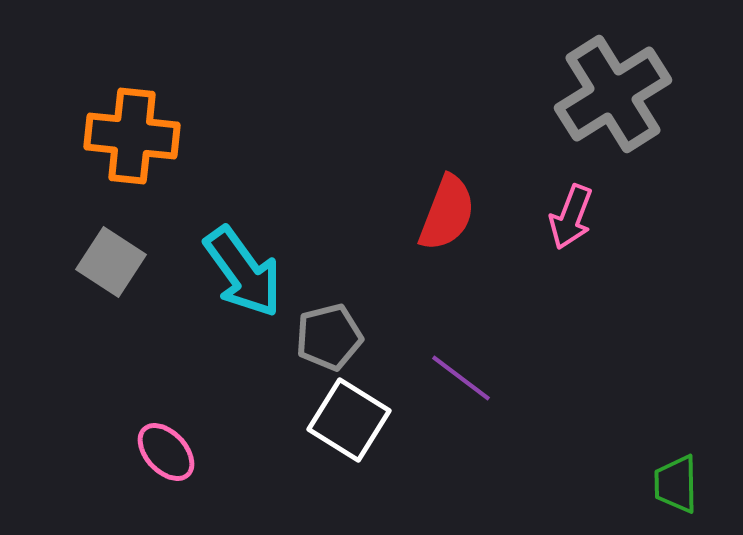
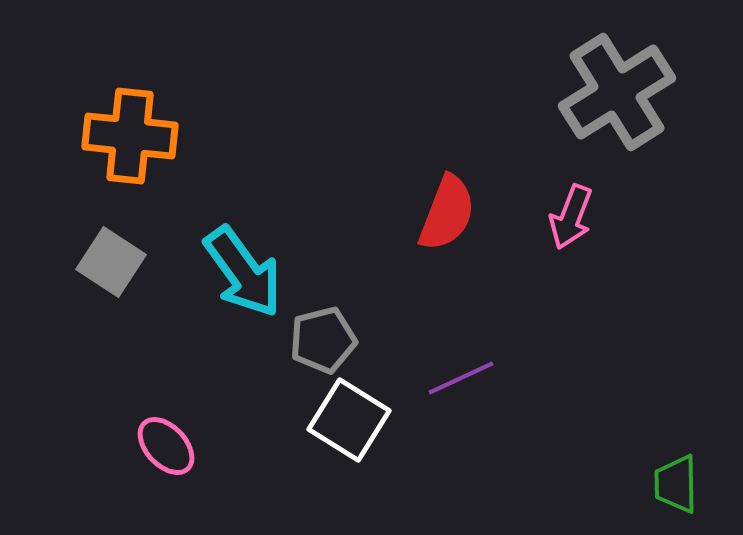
gray cross: moved 4 px right, 2 px up
orange cross: moved 2 px left
gray pentagon: moved 6 px left, 3 px down
purple line: rotated 62 degrees counterclockwise
pink ellipse: moved 6 px up
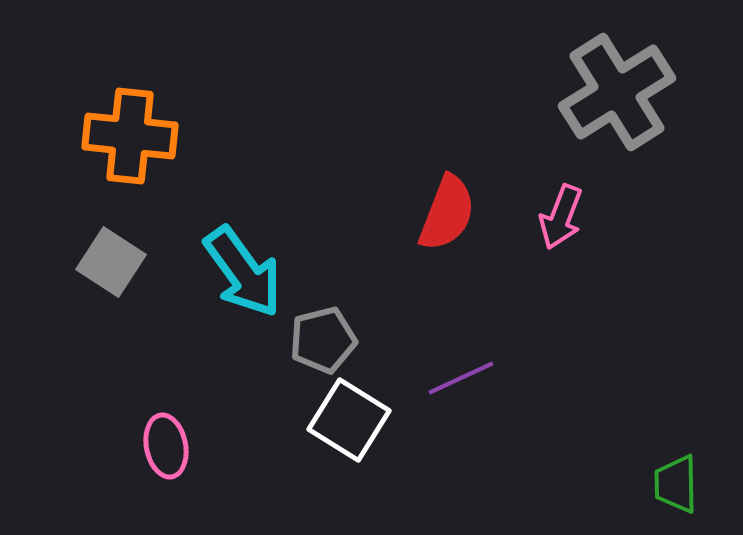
pink arrow: moved 10 px left
pink ellipse: rotated 32 degrees clockwise
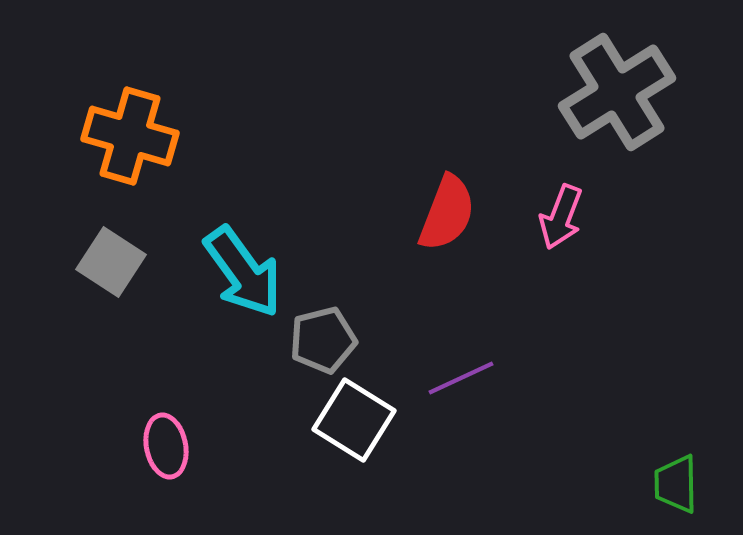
orange cross: rotated 10 degrees clockwise
white square: moved 5 px right
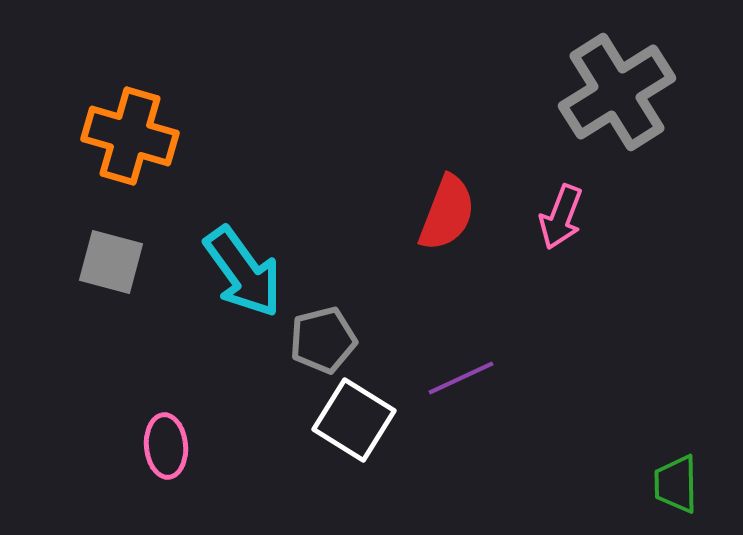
gray square: rotated 18 degrees counterclockwise
pink ellipse: rotated 6 degrees clockwise
